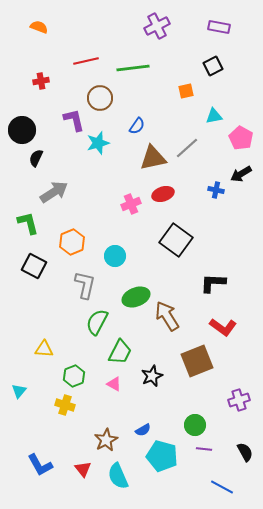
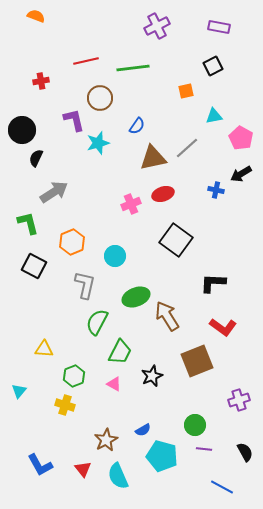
orange semicircle at (39, 27): moved 3 px left, 11 px up
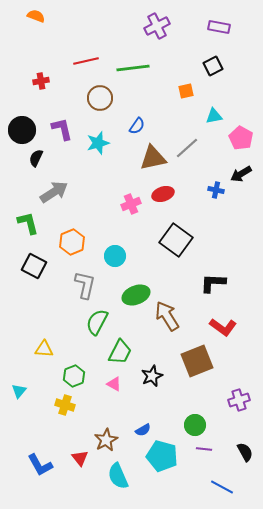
purple L-shape at (74, 120): moved 12 px left, 9 px down
green ellipse at (136, 297): moved 2 px up
red triangle at (83, 469): moved 3 px left, 11 px up
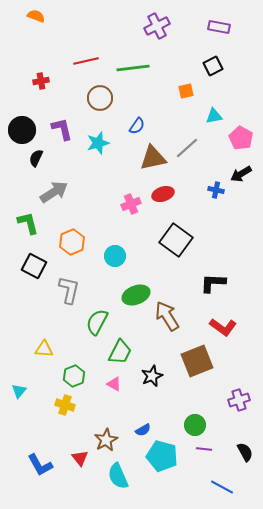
gray L-shape at (85, 285): moved 16 px left, 5 px down
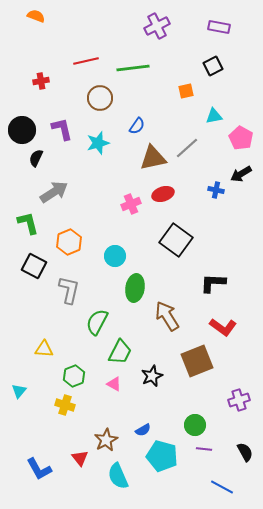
orange hexagon at (72, 242): moved 3 px left
green ellipse at (136, 295): moved 1 px left, 7 px up; rotated 60 degrees counterclockwise
blue L-shape at (40, 465): moved 1 px left, 4 px down
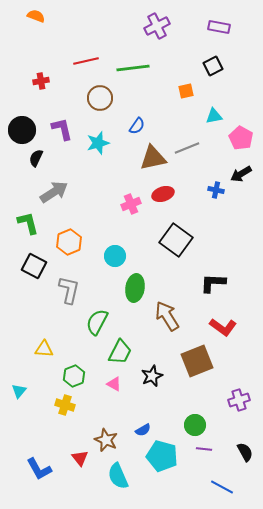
gray line at (187, 148): rotated 20 degrees clockwise
brown star at (106, 440): rotated 20 degrees counterclockwise
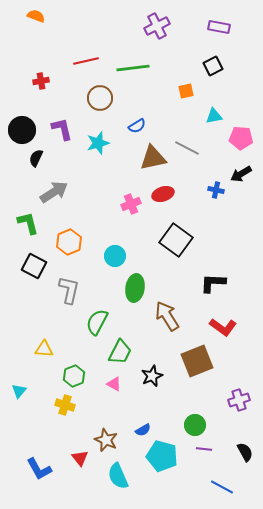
blue semicircle at (137, 126): rotated 24 degrees clockwise
pink pentagon at (241, 138): rotated 25 degrees counterclockwise
gray line at (187, 148): rotated 50 degrees clockwise
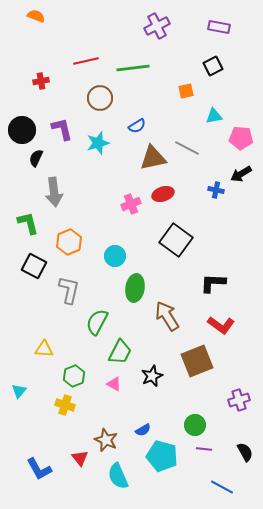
gray arrow at (54, 192): rotated 116 degrees clockwise
red L-shape at (223, 327): moved 2 px left, 2 px up
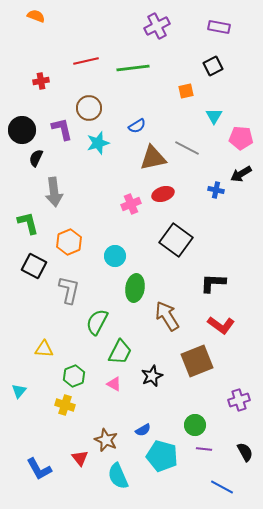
brown circle at (100, 98): moved 11 px left, 10 px down
cyan triangle at (214, 116): rotated 48 degrees counterclockwise
